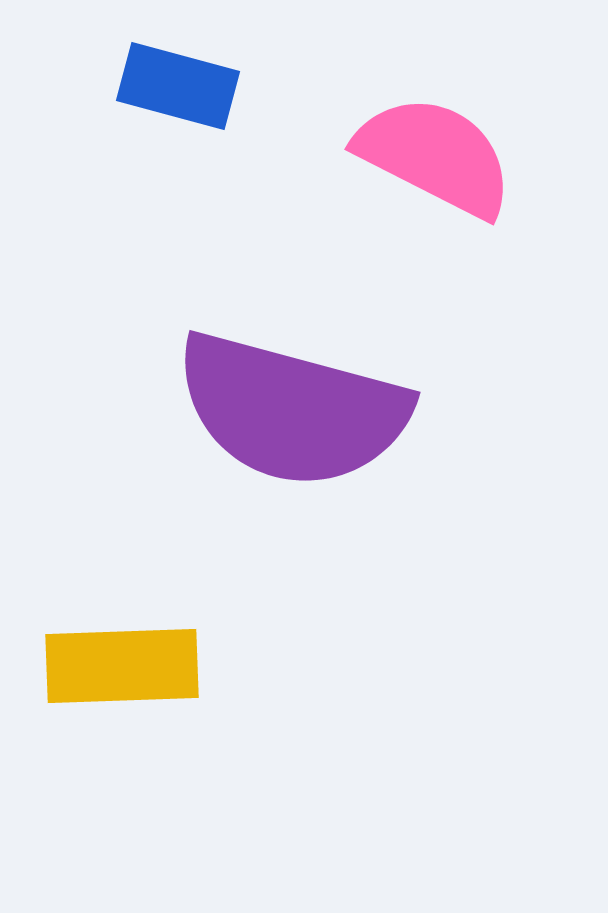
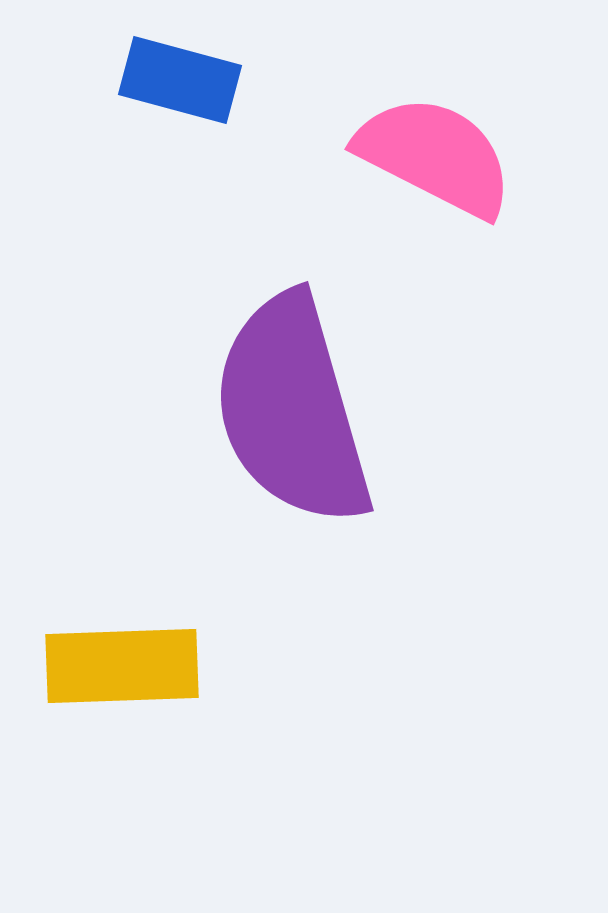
blue rectangle: moved 2 px right, 6 px up
purple semicircle: rotated 59 degrees clockwise
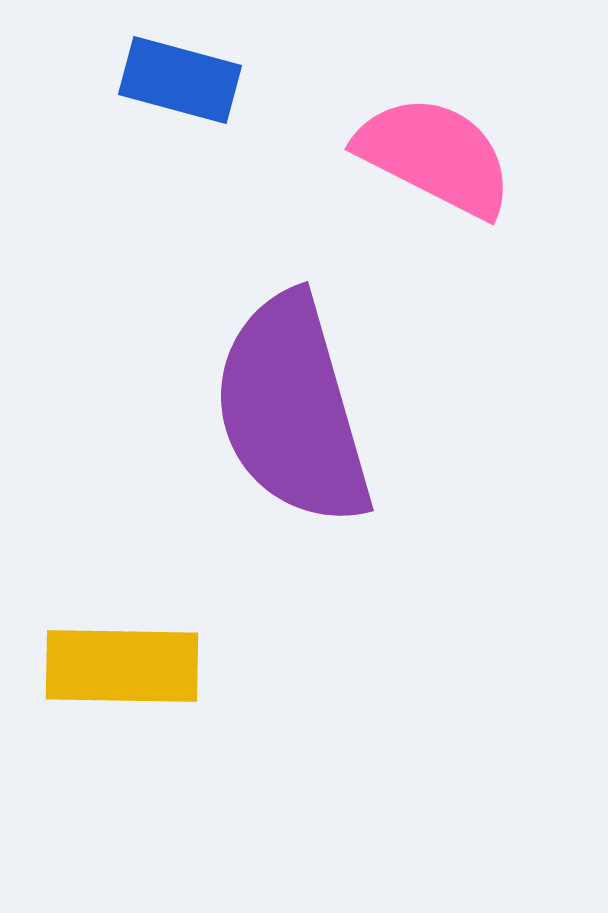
yellow rectangle: rotated 3 degrees clockwise
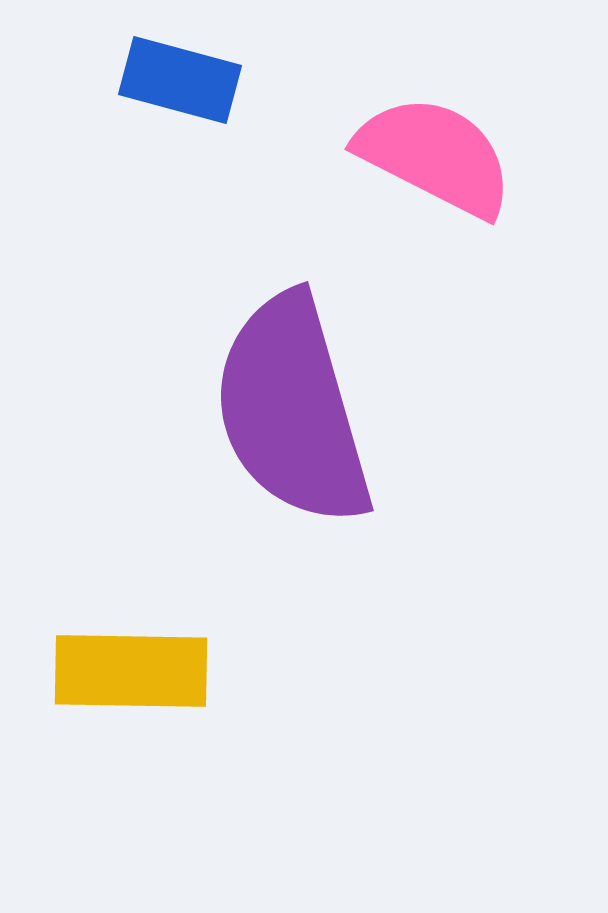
yellow rectangle: moved 9 px right, 5 px down
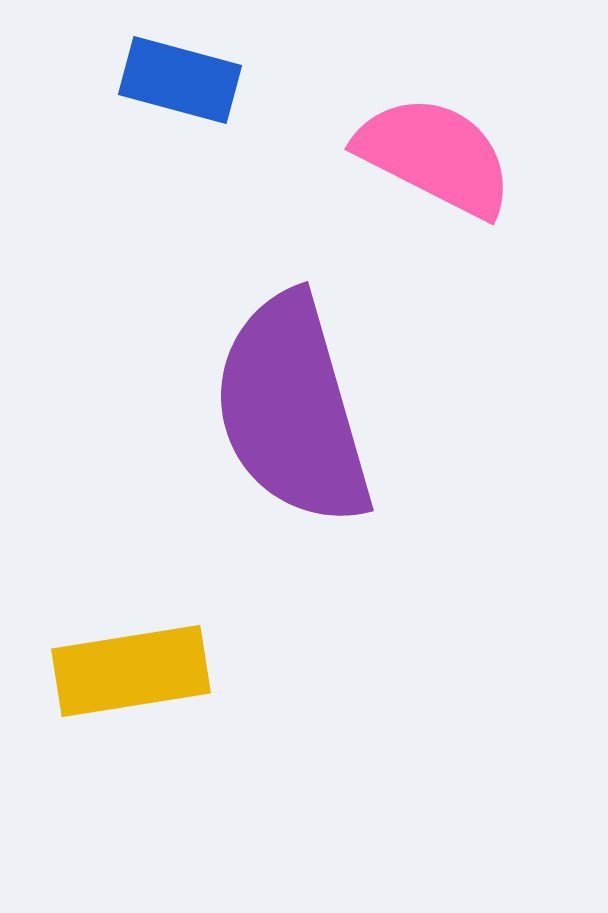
yellow rectangle: rotated 10 degrees counterclockwise
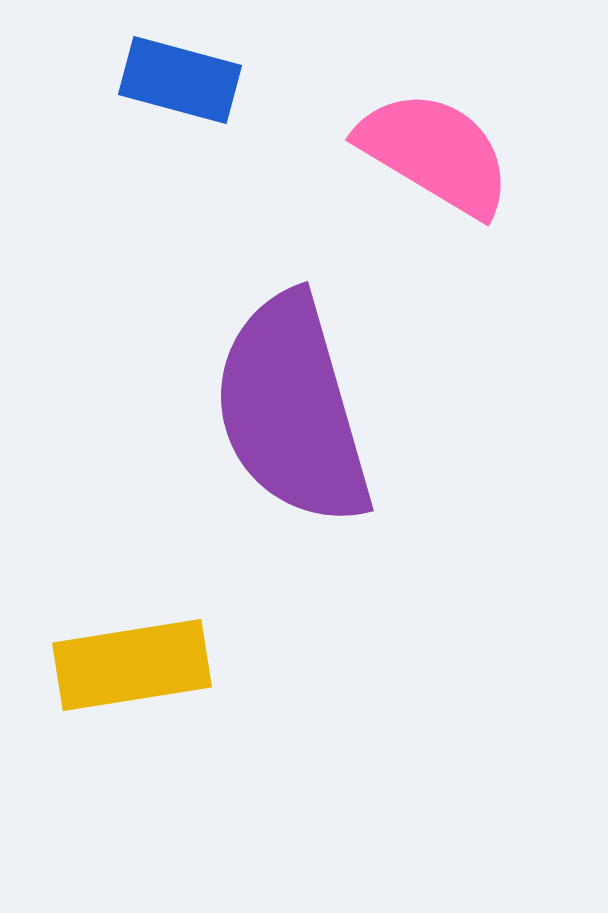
pink semicircle: moved 3 px up; rotated 4 degrees clockwise
yellow rectangle: moved 1 px right, 6 px up
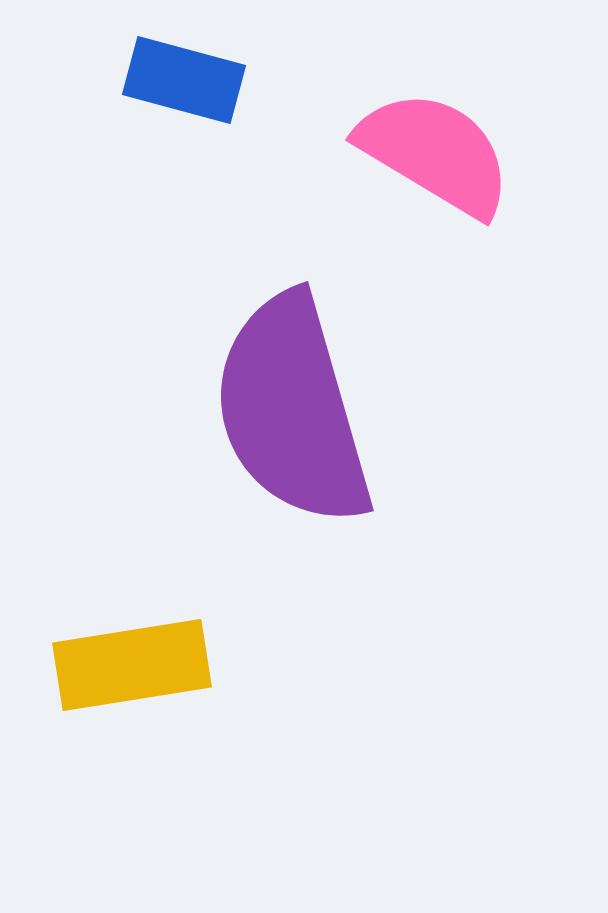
blue rectangle: moved 4 px right
